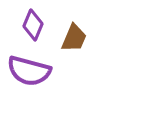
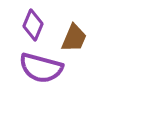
purple semicircle: moved 12 px right, 3 px up
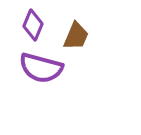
brown trapezoid: moved 2 px right, 2 px up
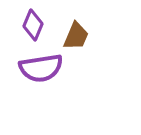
purple semicircle: rotated 24 degrees counterclockwise
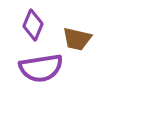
brown trapezoid: moved 1 px right, 3 px down; rotated 80 degrees clockwise
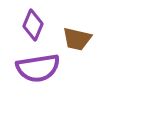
purple semicircle: moved 3 px left
